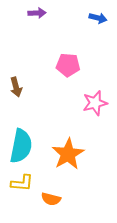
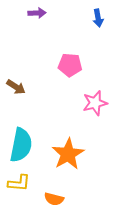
blue arrow: rotated 66 degrees clockwise
pink pentagon: moved 2 px right
brown arrow: rotated 42 degrees counterclockwise
cyan semicircle: moved 1 px up
yellow L-shape: moved 3 px left
orange semicircle: moved 3 px right
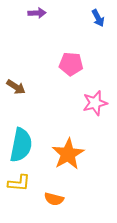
blue arrow: rotated 18 degrees counterclockwise
pink pentagon: moved 1 px right, 1 px up
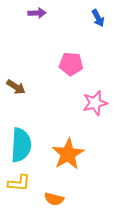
cyan semicircle: rotated 8 degrees counterclockwise
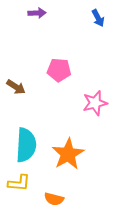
pink pentagon: moved 12 px left, 6 px down
cyan semicircle: moved 5 px right
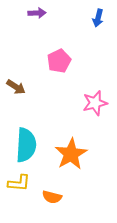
blue arrow: rotated 42 degrees clockwise
pink pentagon: moved 9 px up; rotated 30 degrees counterclockwise
orange star: moved 3 px right
orange semicircle: moved 2 px left, 2 px up
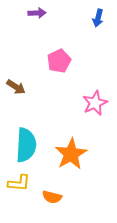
pink star: rotated 10 degrees counterclockwise
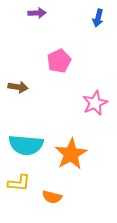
brown arrow: moved 2 px right; rotated 24 degrees counterclockwise
cyan semicircle: rotated 92 degrees clockwise
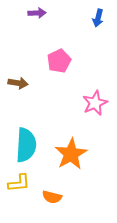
brown arrow: moved 4 px up
cyan semicircle: rotated 92 degrees counterclockwise
yellow L-shape: rotated 10 degrees counterclockwise
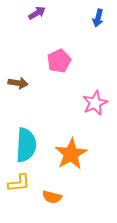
purple arrow: rotated 30 degrees counterclockwise
